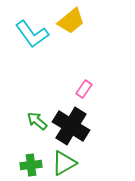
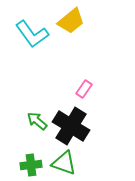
green triangle: rotated 48 degrees clockwise
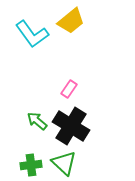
pink rectangle: moved 15 px left
green triangle: rotated 24 degrees clockwise
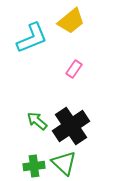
cyan L-shape: moved 4 px down; rotated 76 degrees counterclockwise
pink rectangle: moved 5 px right, 20 px up
black cross: rotated 24 degrees clockwise
green cross: moved 3 px right, 1 px down
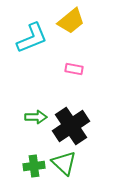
pink rectangle: rotated 66 degrees clockwise
green arrow: moved 1 px left, 4 px up; rotated 140 degrees clockwise
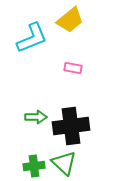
yellow trapezoid: moved 1 px left, 1 px up
pink rectangle: moved 1 px left, 1 px up
black cross: rotated 27 degrees clockwise
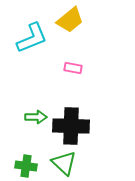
black cross: rotated 9 degrees clockwise
green cross: moved 8 px left; rotated 15 degrees clockwise
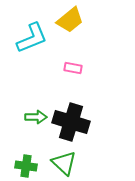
black cross: moved 4 px up; rotated 15 degrees clockwise
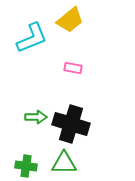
black cross: moved 2 px down
green triangle: rotated 44 degrees counterclockwise
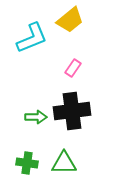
pink rectangle: rotated 66 degrees counterclockwise
black cross: moved 1 px right, 13 px up; rotated 24 degrees counterclockwise
green cross: moved 1 px right, 3 px up
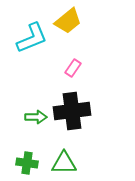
yellow trapezoid: moved 2 px left, 1 px down
